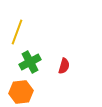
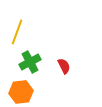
red semicircle: rotated 42 degrees counterclockwise
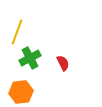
green cross: moved 4 px up
red semicircle: moved 1 px left, 3 px up
